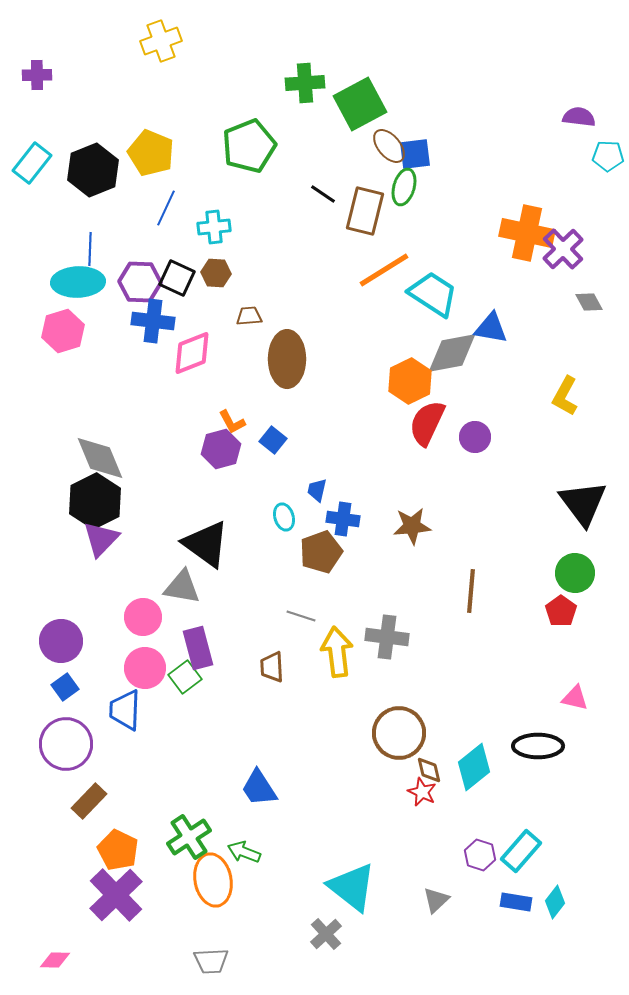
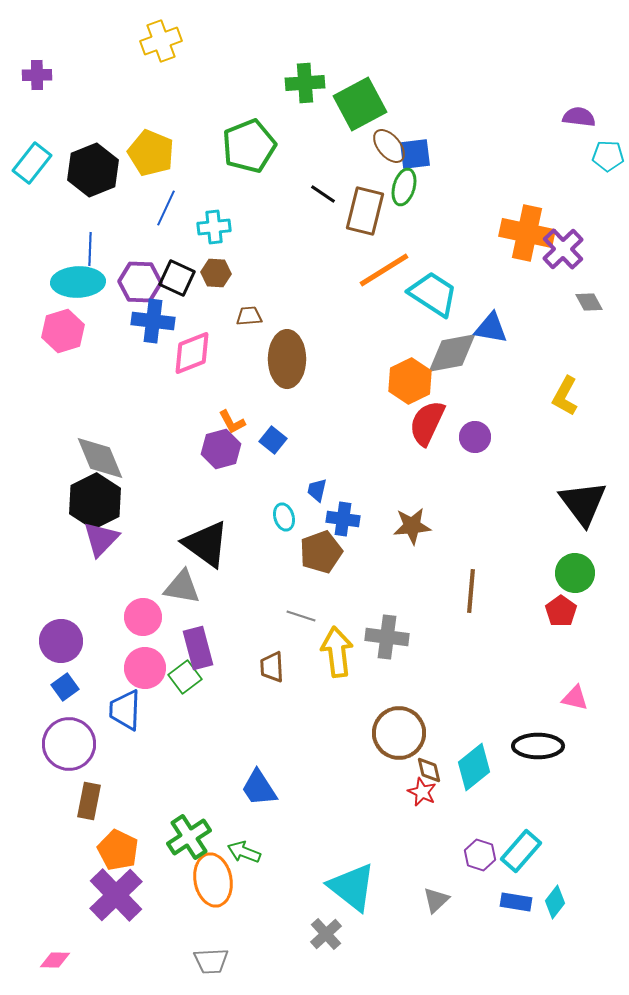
purple circle at (66, 744): moved 3 px right
brown rectangle at (89, 801): rotated 33 degrees counterclockwise
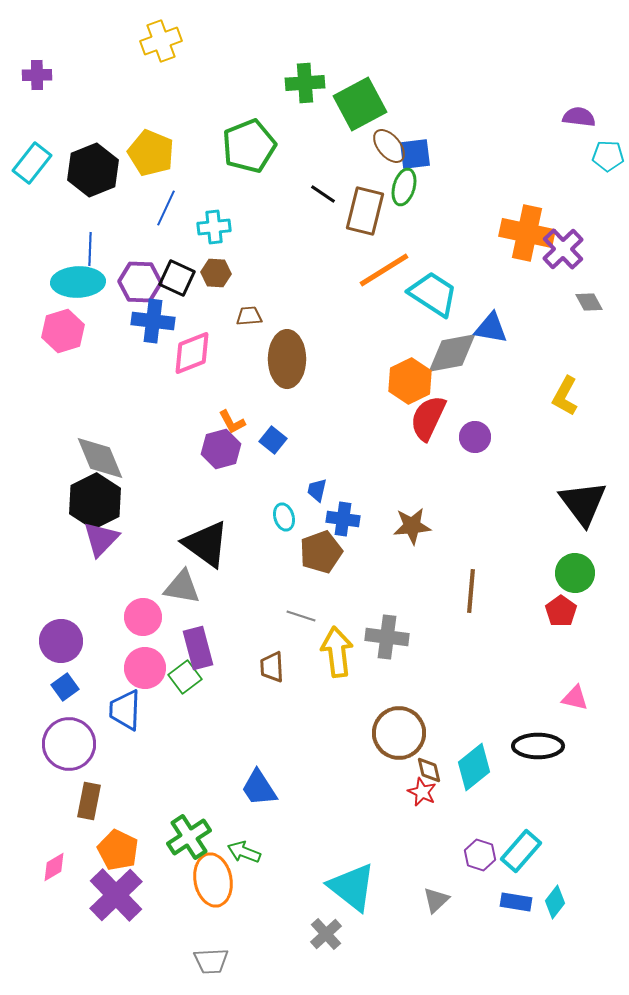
red semicircle at (427, 423): moved 1 px right, 5 px up
pink diamond at (55, 960): moved 1 px left, 93 px up; rotated 32 degrees counterclockwise
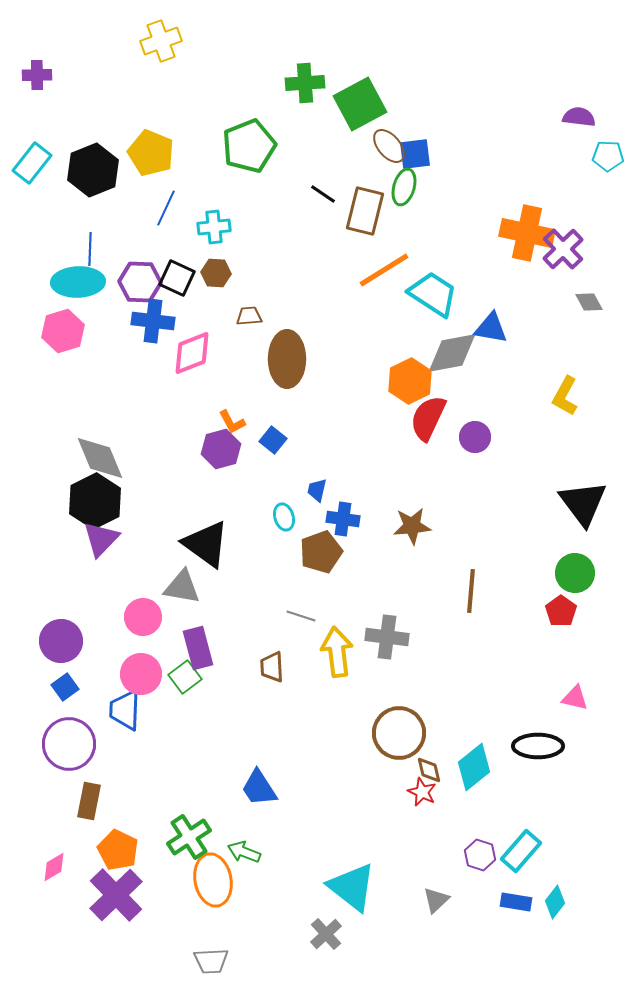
pink circle at (145, 668): moved 4 px left, 6 px down
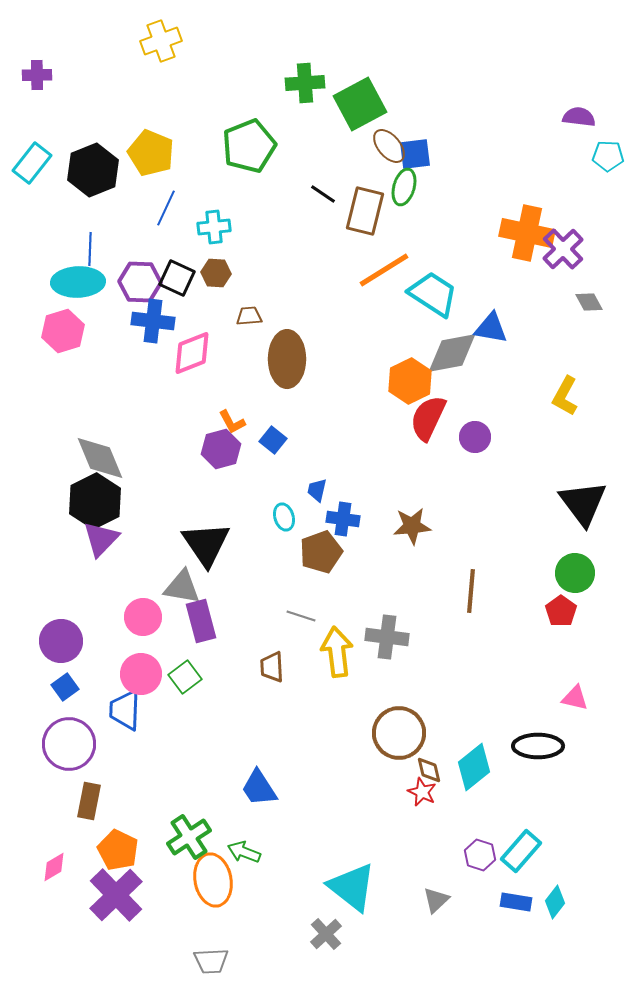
black triangle at (206, 544): rotated 20 degrees clockwise
purple rectangle at (198, 648): moved 3 px right, 27 px up
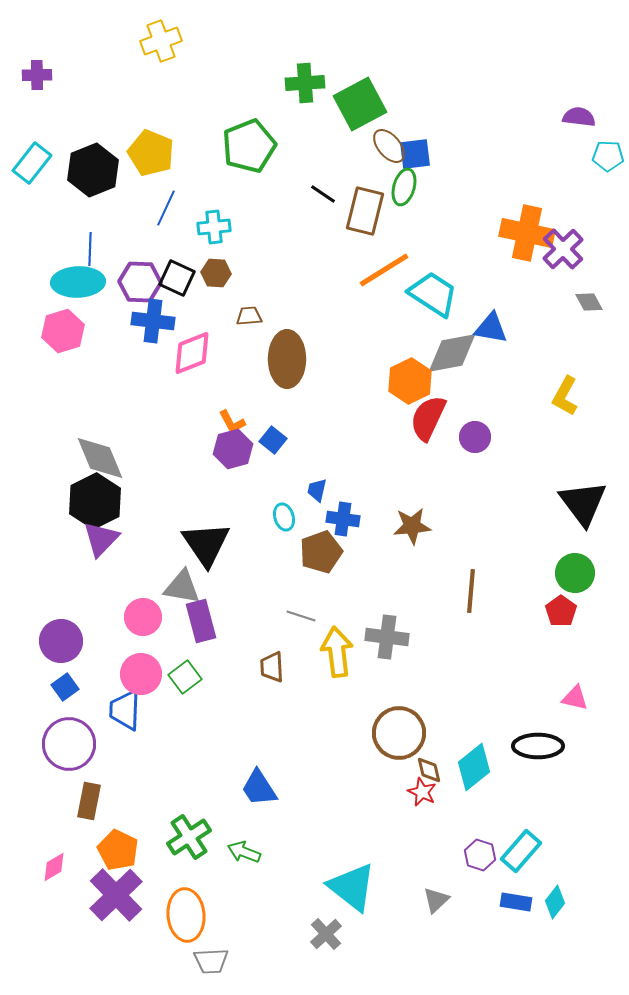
purple hexagon at (221, 449): moved 12 px right
orange ellipse at (213, 880): moved 27 px left, 35 px down; rotated 6 degrees clockwise
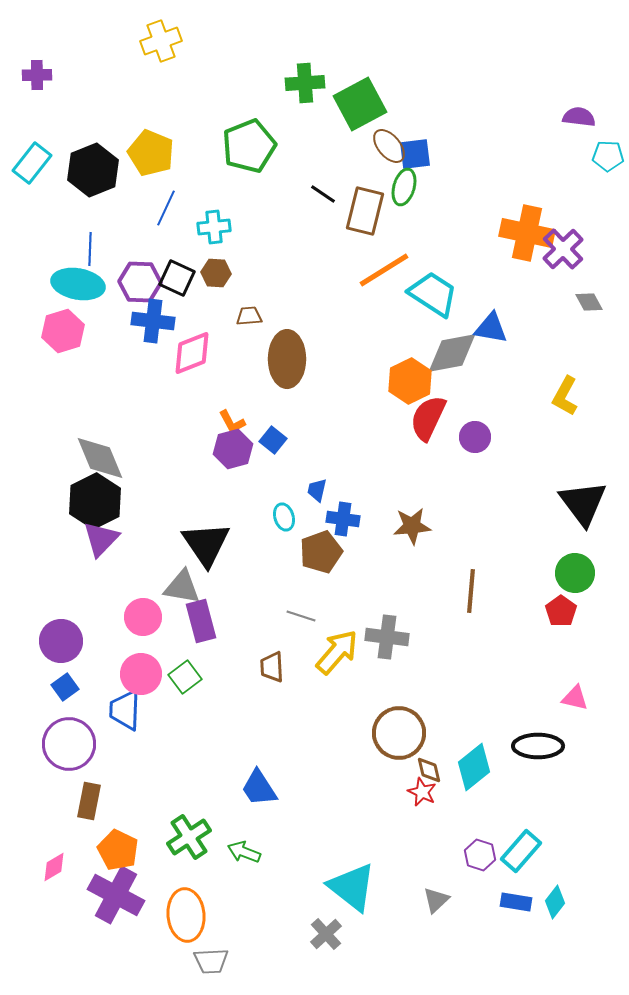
cyan ellipse at (78, 282): moved 2 px down; rotated 12 degrees clockwise
yellow arrow at (337, 652): rotated 48 degrees clockwise
purple cross at (116, 895): rotated 18 degrees counterclockwise
